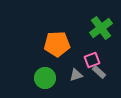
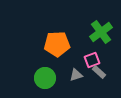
green cross: moved 4 px down
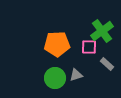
green cross: moved 1 px right, 1 px up
pink square: moved 3 px left, 13 px up; rotated 21 degrees clockwise
gray rectangle: moved 8 px right, 8 px up
green circle: moved 10 px right
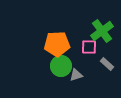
green circle: moved 6 px right, 12 px up
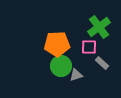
green cross: moved 3 px left, 4 px up
gray rectangle: moved 5 px left, 1 px up
